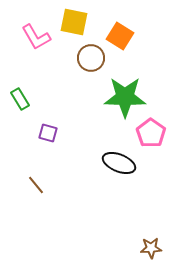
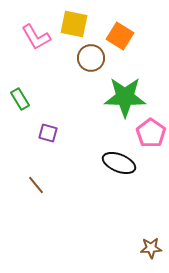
yellow square: moved 2 px down
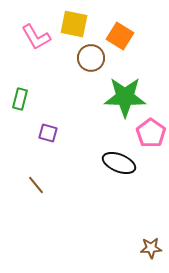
green rectangle: rotated 45 degrees clockwise
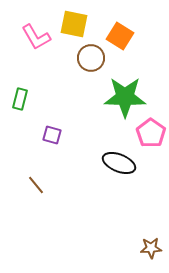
purple square: moved 4 px right, 2 px down
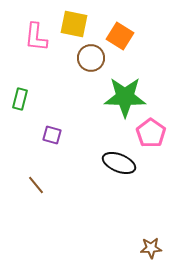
pink L-shape: rotated 36 degrees clockwise
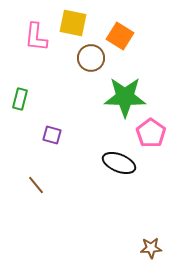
yellow square: moved 1 px left, 1 px up
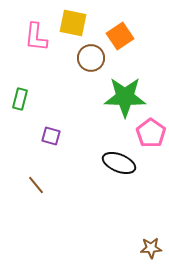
orange square: rotated 24 degrees clockwise
purple square: moved 1 px left, 1 px down
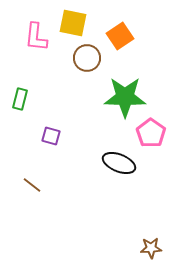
brown circle: moved 4 px left
brown line: moved 4 px left; rotated 12 degrees counterclockwise
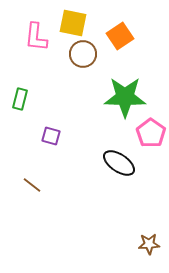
brown circle: moved 4 px left, 4 px up
black ellipse: rotated 12 degrees clockwise
brown star: moved 2 px left, 4 px up
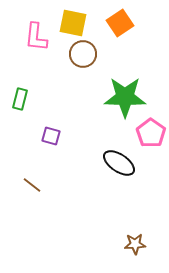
orange square: moved 13 px up
brown star: moved 14 px left
